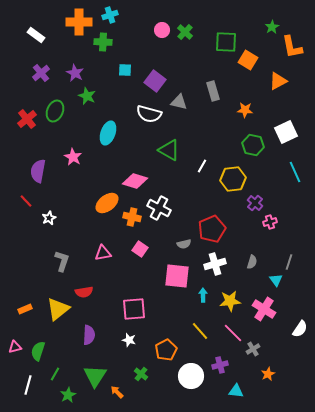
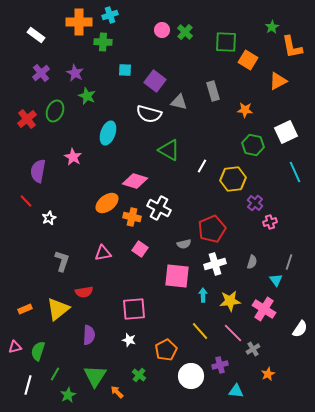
green cross at (141, 374): moved 2 px left, 1 px down
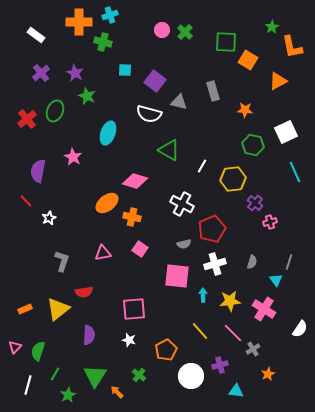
green cross at (103, 42): rotated 12 degrees clockwise
white cross at (159, 208): moved 23 px right, 4 px up
pink triangle at (15, 347): rotated 32 degrees counterclockwise
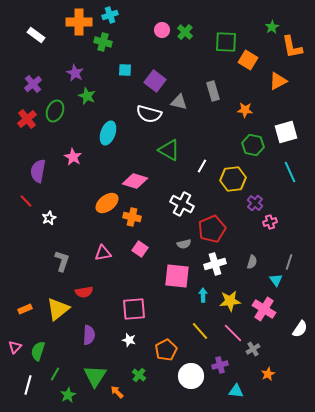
purple cross at (41, 73): moved 8 px left, 11 px down
white square at (286, 132): rotated 10 degrees clockwise
cyan line at (295, 172): moved 5 px left
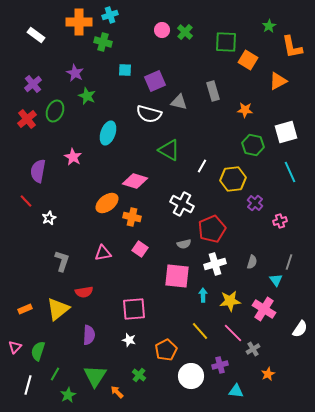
green star at (272, 27): moved 3 px left, 1 px up
purple square at (155, 81): rotated 30 degrees clockwise
pink cross at (270, 222): moved 10 px right, 1 px up
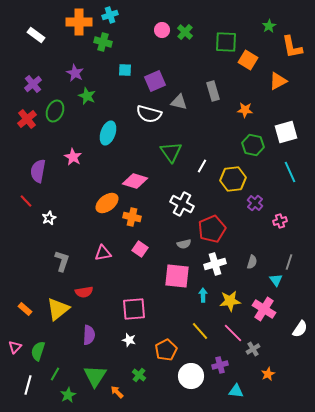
green triangle at (169, 150): moved 2 px right, 2 px down; rotated 25 degrees clockwise
orange rectangle at (25, 309): rotated 64 degrees clockwise
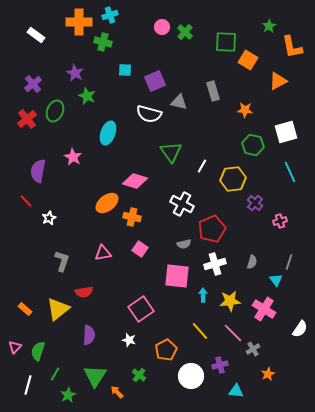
pink circle at (162, 30): moved 3 px up
pink square at (134, 309): moved 7 px right; rotated 30 degrees counterclockwise
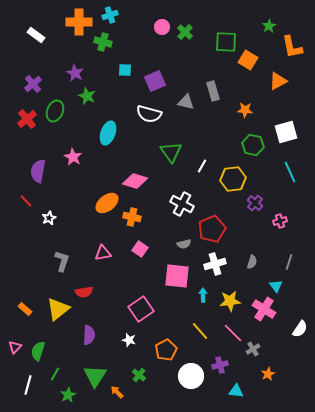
gray triangle at (179, 102): moved 7 px right
cyan triangle at (276, 280): moved 6 px down
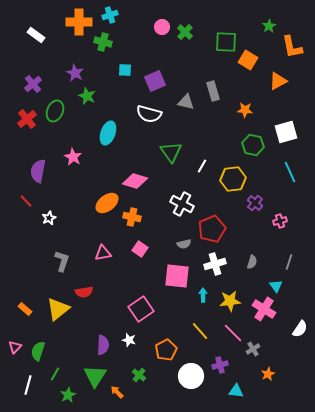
purple semicircle at (89, 335): moved 14 px right, 10 px down
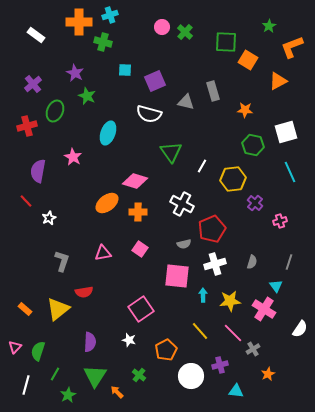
orange L-shape at (292, 47): rotated 80 degrees clockwise
red cross at (27, 119): moved 7 px down; rotated 24 degrees clockwise
orange cross at (132, 217): moved 6 px right, 5 px up; rotated 12 degrees counterclockwise
purple semicircle at (103, 345): moved 13 px left, 3 px up
white line at (28, 385): moved 2 px left
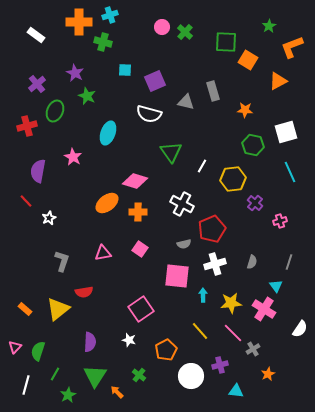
purple cross at (33, 84): moved 4 px right
yellow star at (230, 301): moved 1 px right, 2 px down
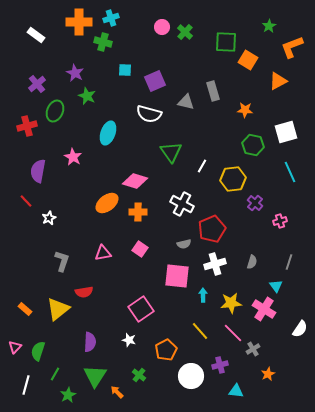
cyan cross at (110, 15): moved 1 px right, 3 px down
